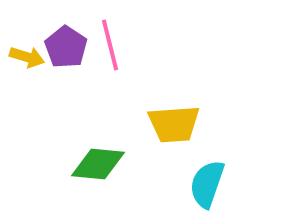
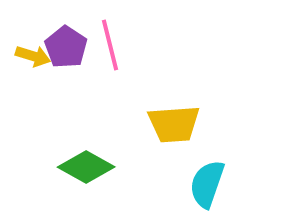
yellow arrow: moved 6 px right, 1 px up
green diamond: moved 12 px left, 3 px down; rotated 24 degrees clockwise
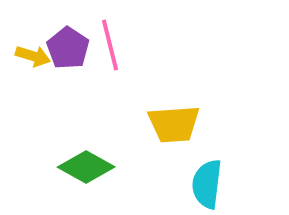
purple pentagon: moved 2 px right, 1 px down
cyan semicircle: rotated 12 degrees counterclockwise
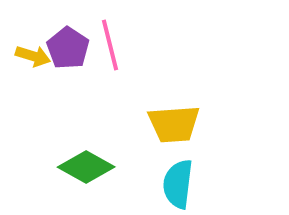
cyan semicircle: moved 29 px left
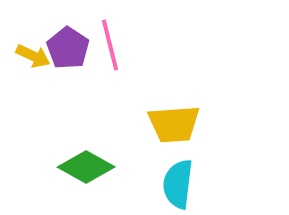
yellow arrow: rotated 8 degrees clockwise
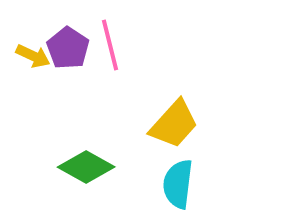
yellow trapezoid: rotated 44 degrees counterclockwise
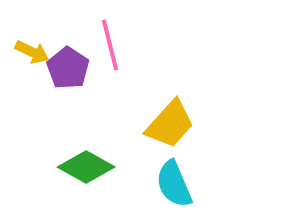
purple pentagon: moved 20 px down
yellow arrow: moved 1 px left, 4 px up
yellow trapezoid: moved 4 px left
cyan semicircle: moved 4 px left; rotated 30 degrees counterclockwise
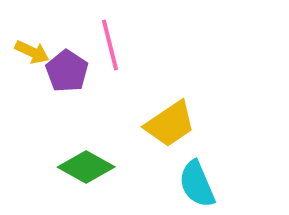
purple pentagon: moved 1 px left, 3 px down
yellow trapezoid: rotated 14 degrees clockwise
cyan semicircle: moved 23 px right
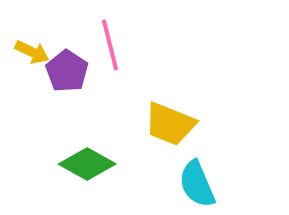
yellow trapezoid: rotated 56 degrees clockwise
green diamond: moved 1 px right, 3 px up
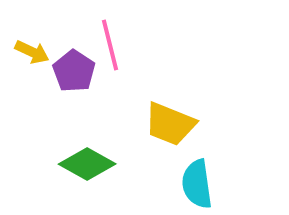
purple pentagon: moved 7 px right
cyan semicircle: rotated 15 degrees clockwise
